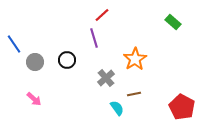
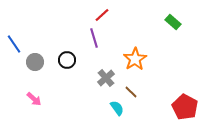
brown line: moved 3 px left, 2 px up; rotated 56 degrees clockwise
red pentagon: moved 3 px right
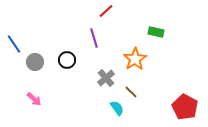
red line: moved 4 px right, 4 px up
green rectangle: moved 17 px left, 10 px down; rotated 28 degrees counterclockwise
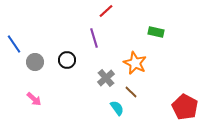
orange star: moved 4 px down; rotated 15 degrees counterclockwise
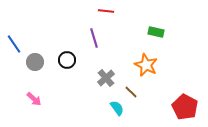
red line: rotated 49 degrees clockwise
orange star: moved 11 px right, 2 px down
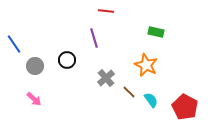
gray circle: moved 4 px down
brown line: moved 2 px left
cyan semicircle: moved 34 px right, 8 px up
